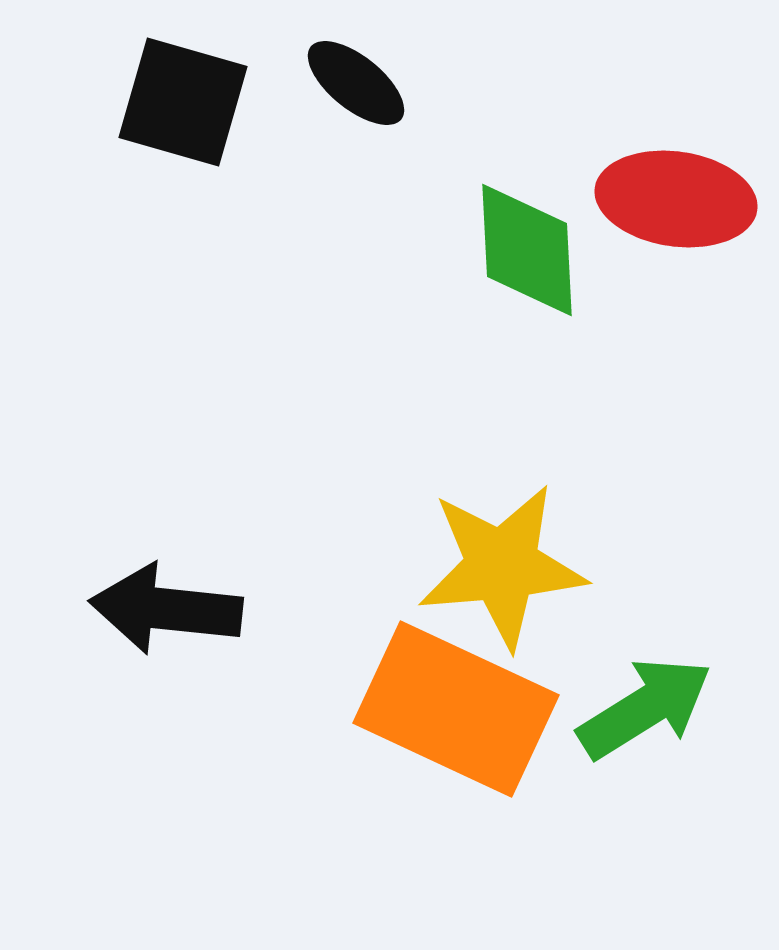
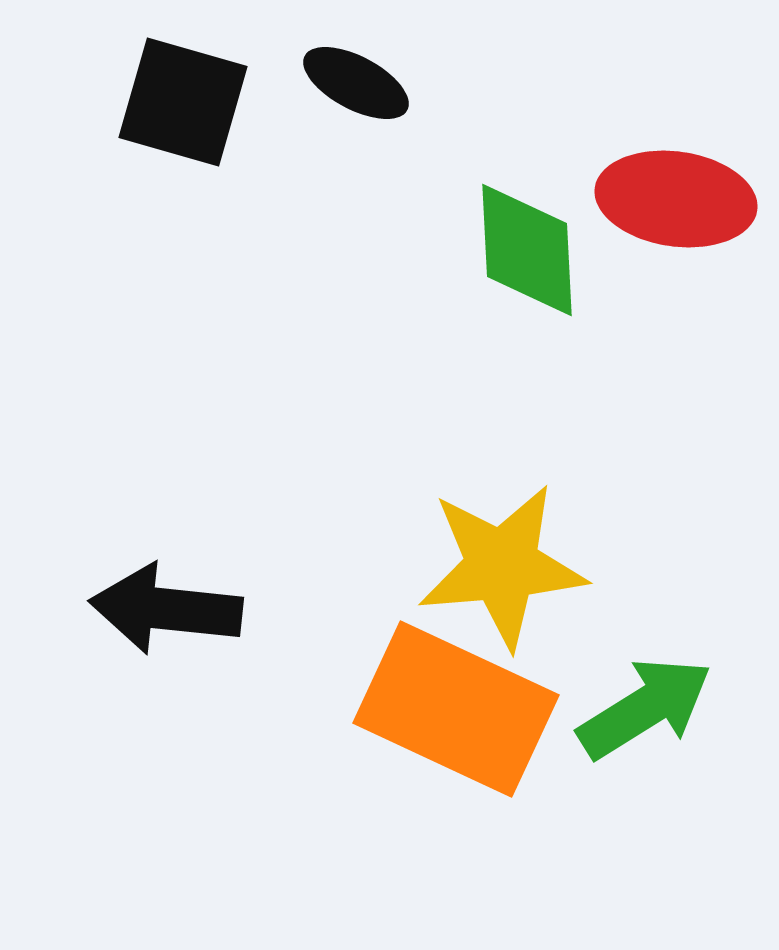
black ellipse: rotated 11 degrees counterclockwise
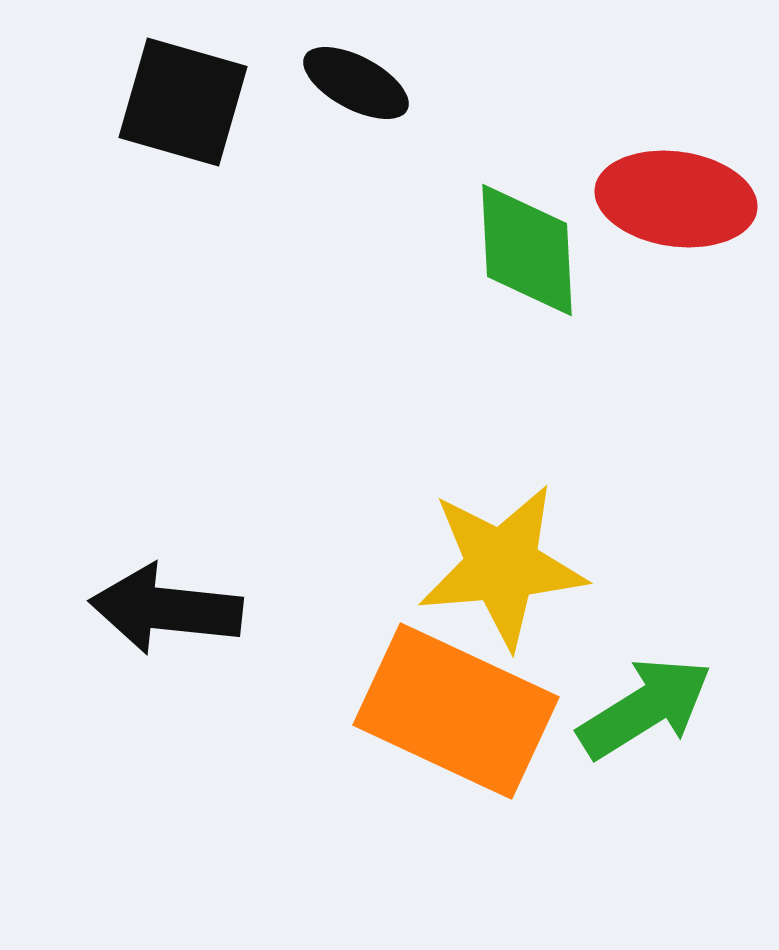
orange rectangle: moved 2 px down
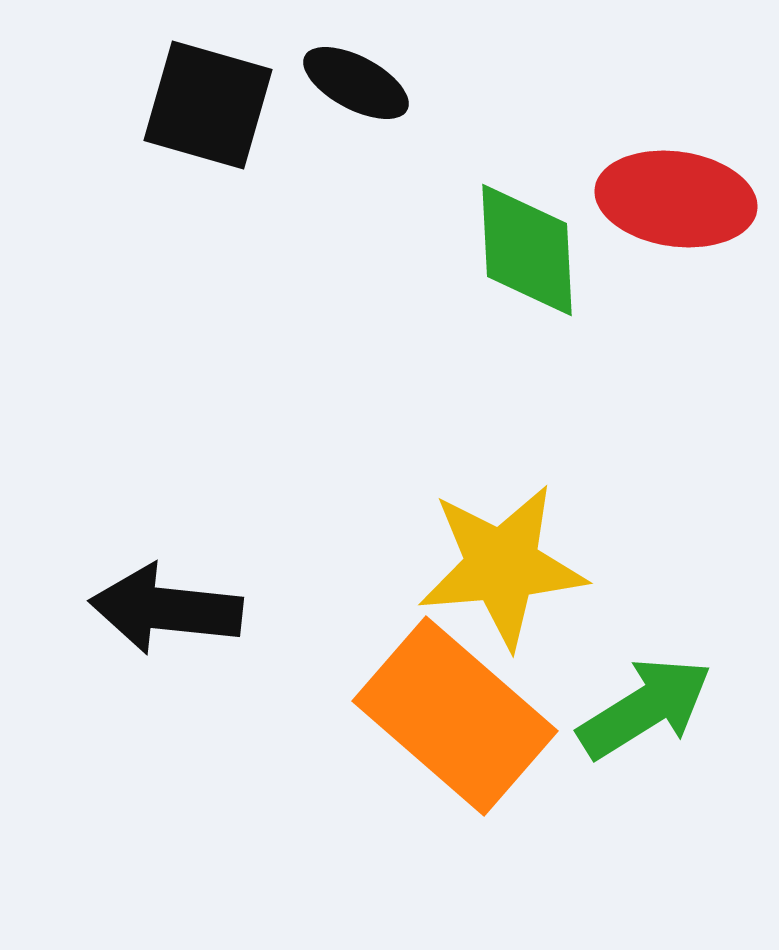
black square: moved 25 px right, 3 px down
orange rectangle: moved 1 px left, 5 px down; rotated 16 degrees clockwise
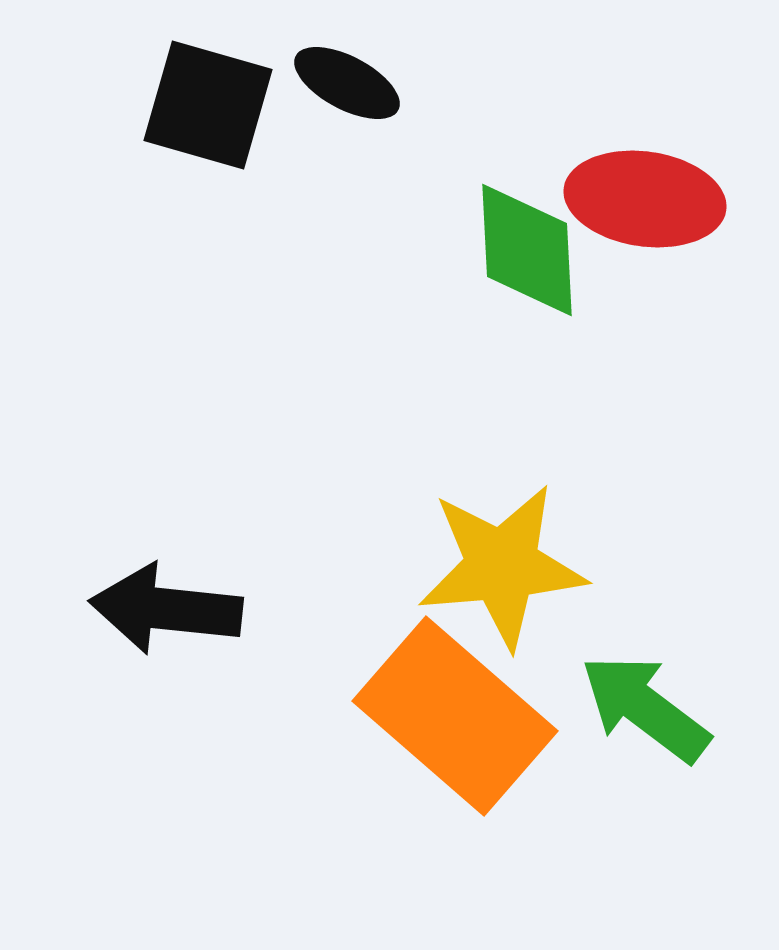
black ellipse: moved 9 px left
red ellipse: moved 31 px left
green arrow: rotated 111 degrees counterclockwise
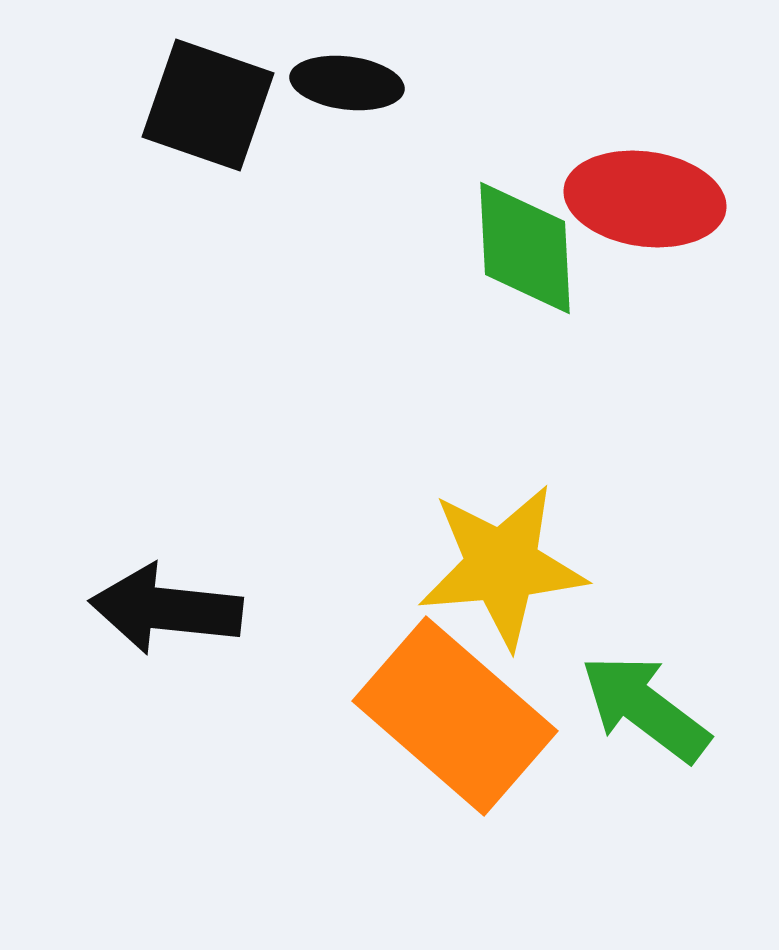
black ellipse: rotated 21 degrees counterclockwise
black square: rotated 3 degrees clockwise
green diamond: moved 2 px left, 2 px up
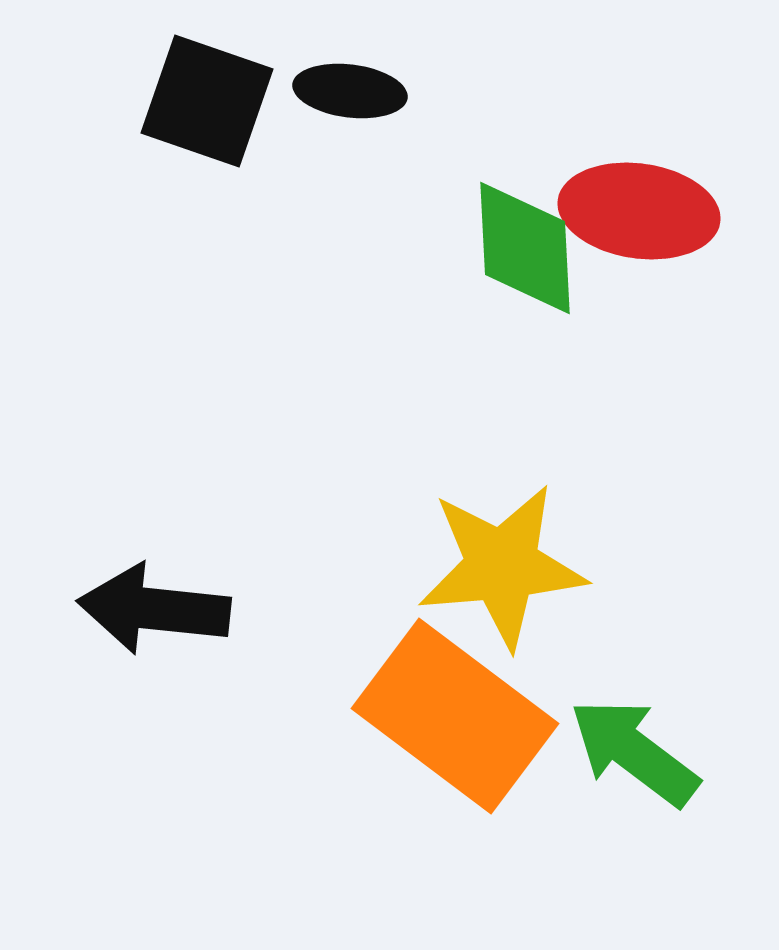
black ellipse: moved 3 px right, 8 px down
black square: moved 1 px left, 4 px up
red ellipse: moved 6 px left, 12 px down
black arrow: moved 12 px left
green arrow: moved 11 px left, 44 px down
orange rectangle: rotated 4 degrees counterclockwise
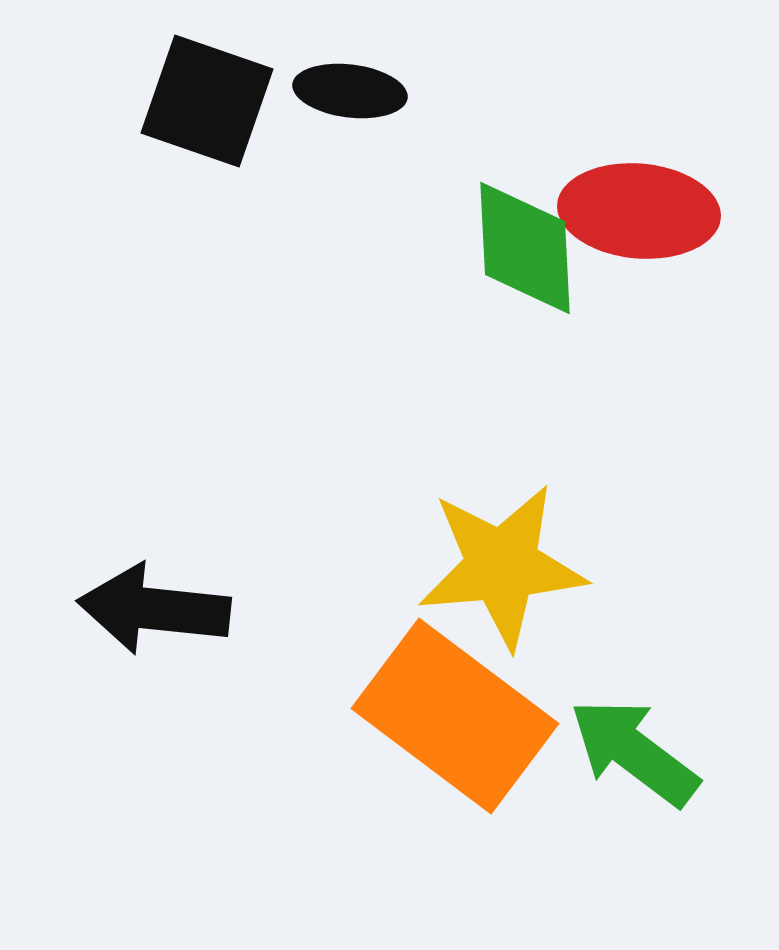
red ellipse: rotated 3 degrees counterclockwise
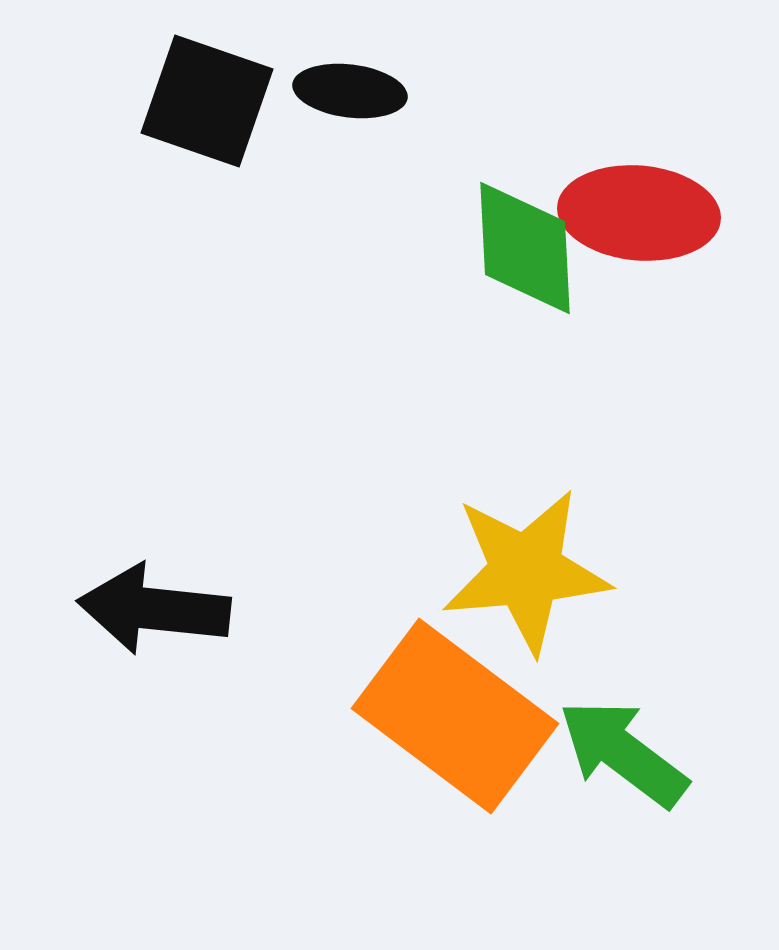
red ellipse: moved 2 px down
yellow star: moved 24 px right, 5 px down
green arrow: moved 11 px left, 1 px down
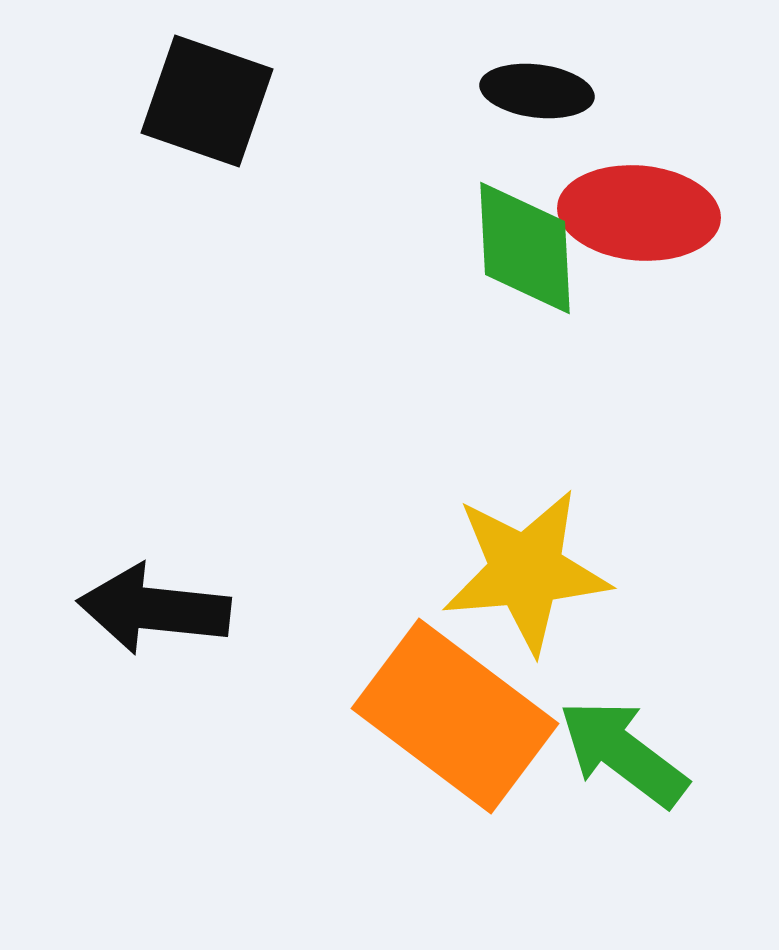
black ellipse: moved 187 px right
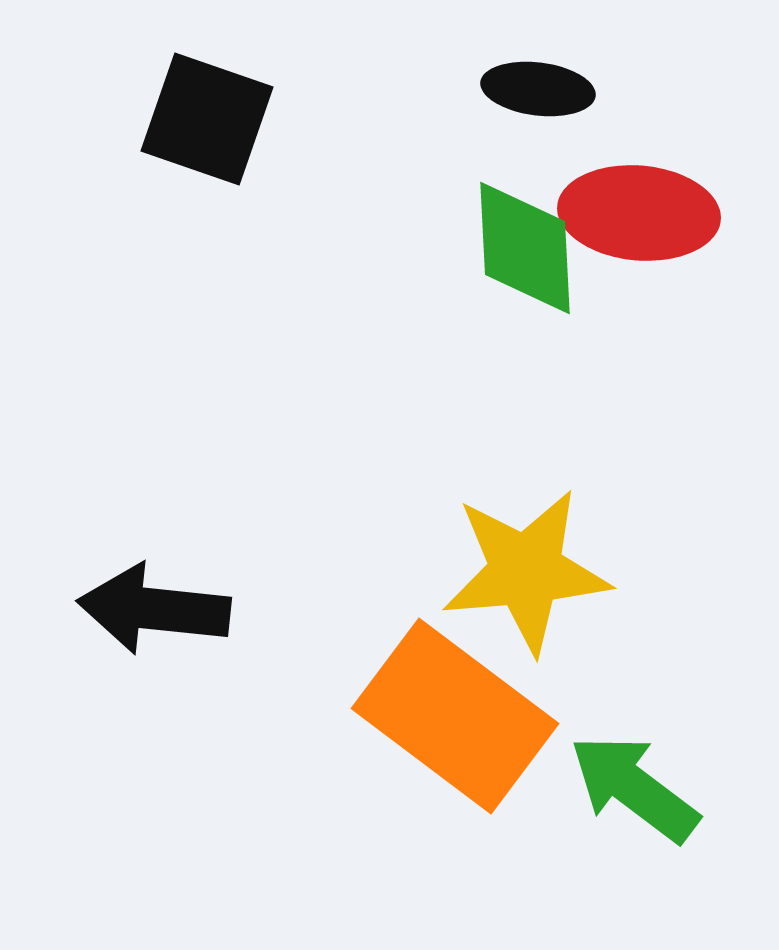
black ellipse: moved 1 px right, 2 px up
black square: moved 18 px down
green arrow: moved 11 px right, 35 px down
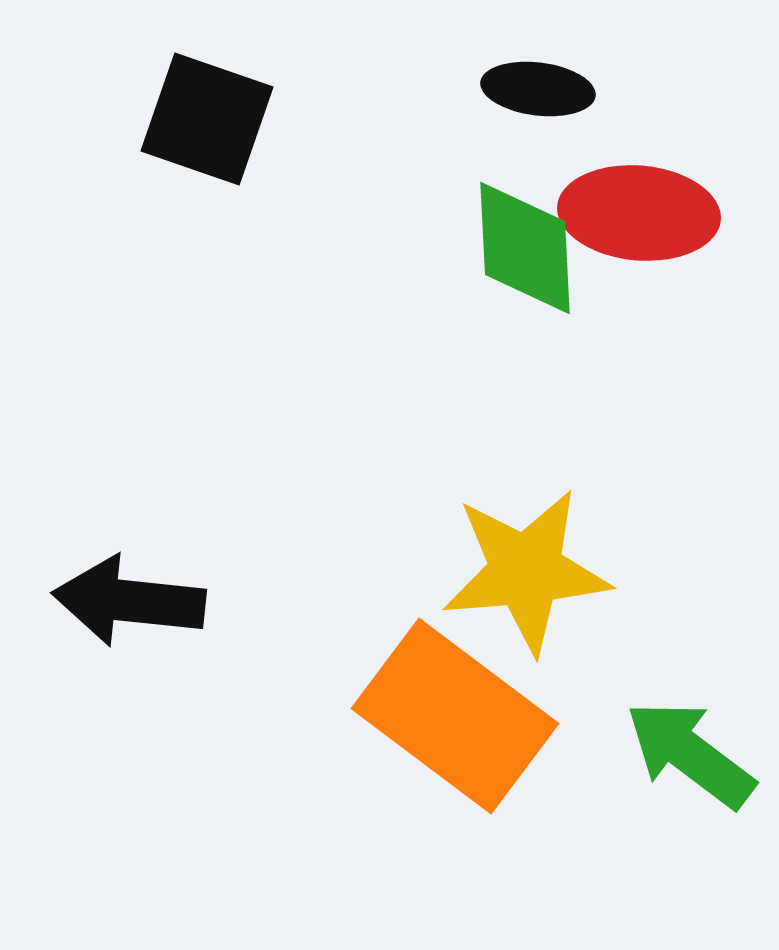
black arrow: moved 25 px left, 8 px up
green arrow: moved 56 px right, 34 px up
